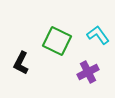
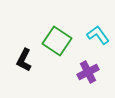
green square: rotated 8 degrees clockwise
black L-shape: moved 3 px right, 3 px up
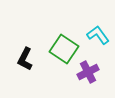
green square: moved 7 px right, 8 px down
black L-shape: moved 1 px right, 1 px up
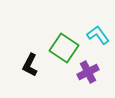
green square: moved 1 px up
black L-shape: moved 5 px right, 6 px down
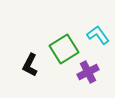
green square: moved 1 px down; rotated 24 degrees clockwise
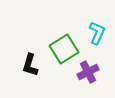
cyan L-shape: moved 1 px left, 2 px up; rotated 60 degrees clockwise
black L-shape: rotated 10 degrees counterclockwise
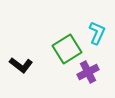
green square: moved 3 px right
black L-shape: moved 9 px left; rotated 70 degrees counterclockwise
